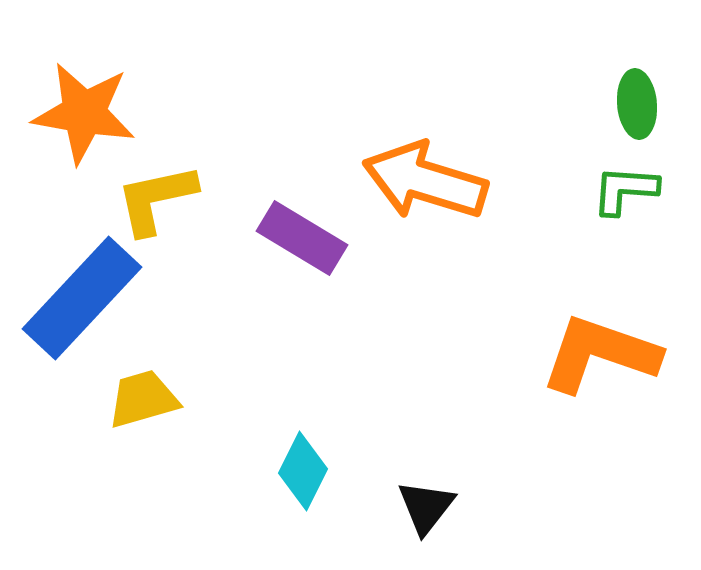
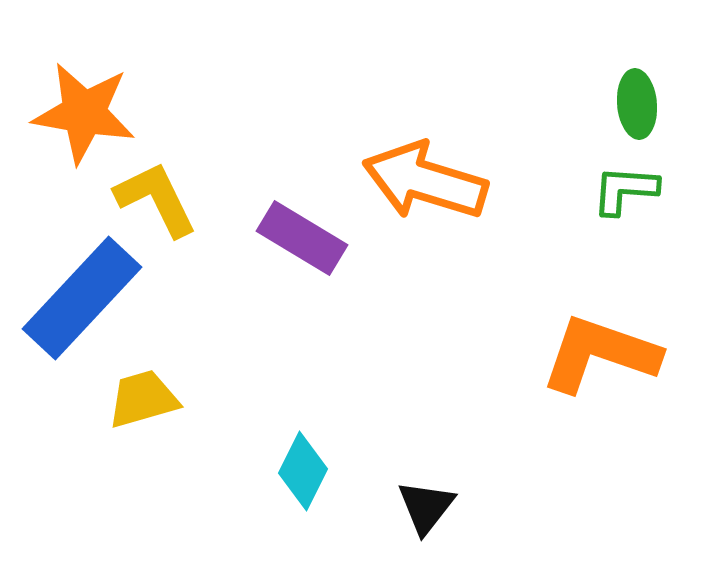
yellow L-shape: rotated 76 degrees clockwise
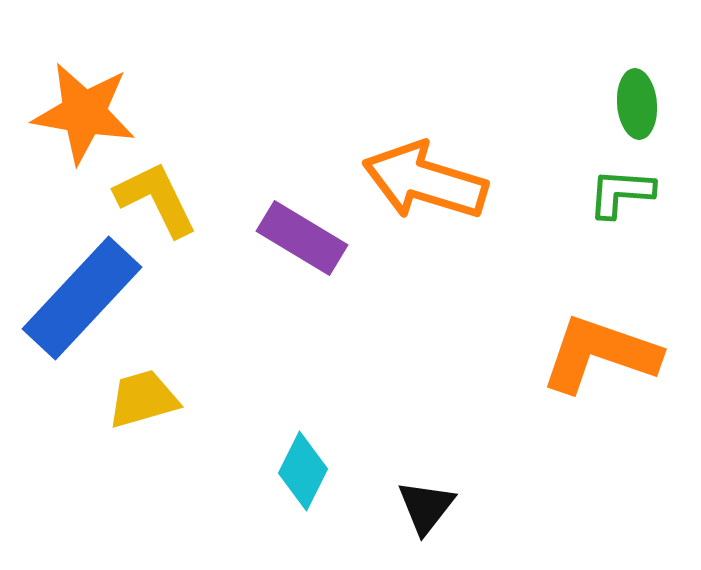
green L-shape: moved 4 px left, 3 px down
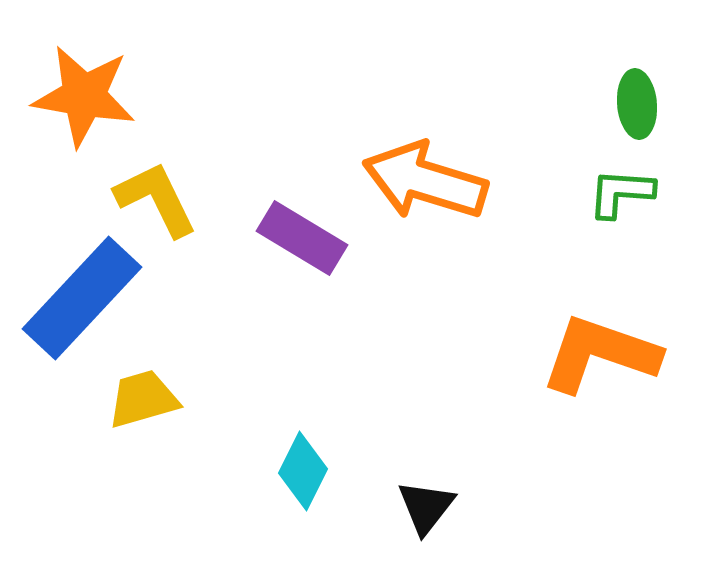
orange star: moved 17 px up
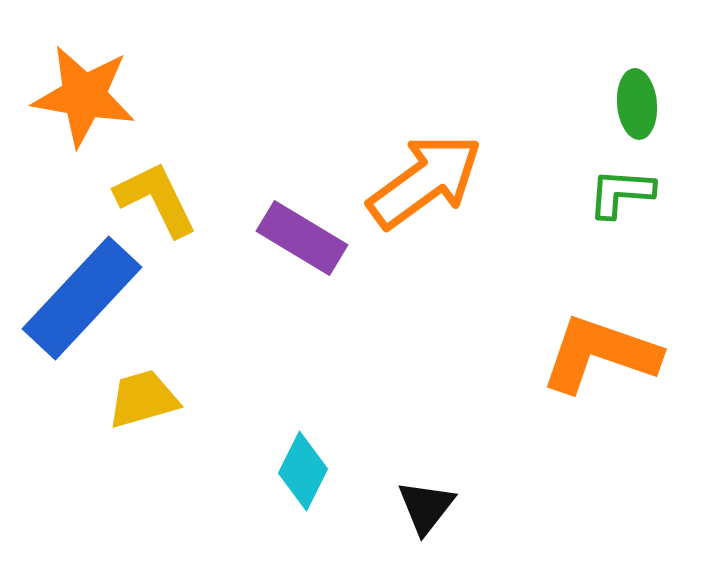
orange arrow: rotated 127 degrees clockwise
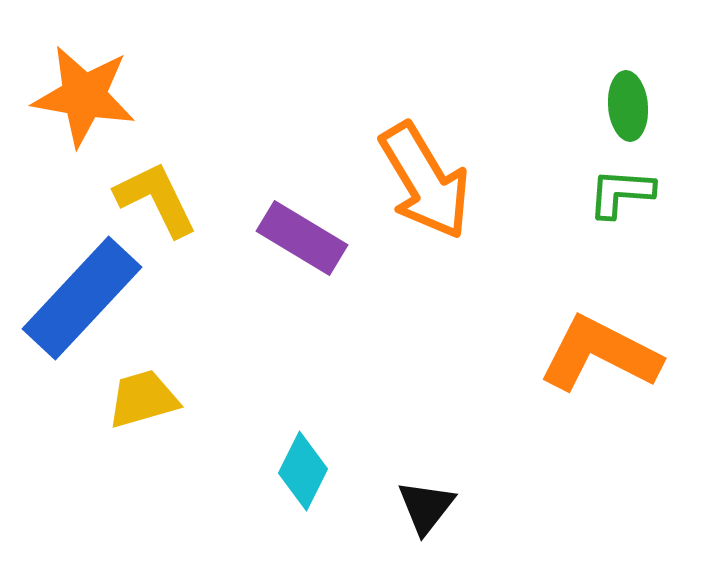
green ellipse: moved 9 px left, 2 px down
orange arrow: rotated 95 degrees clockwise
orange L-shape: rotated 8 degrees clockwise
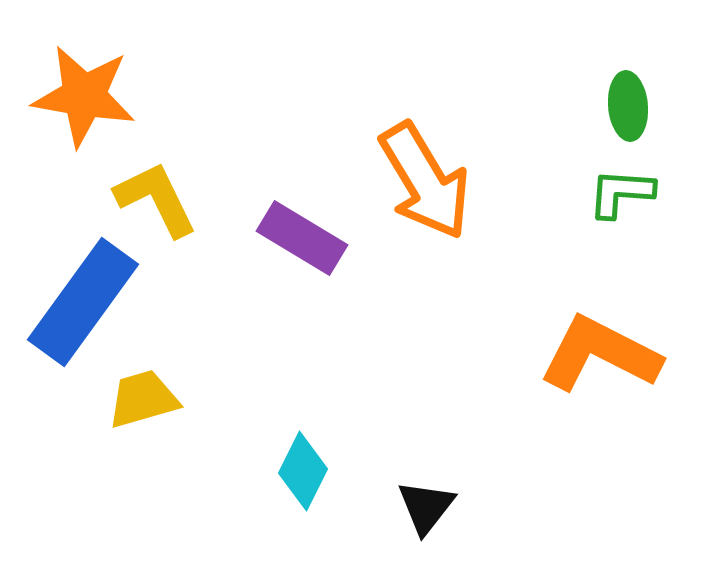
blue rectangle: moved 1 px right, 4 px down; rotated 7 degrees counterclockwise
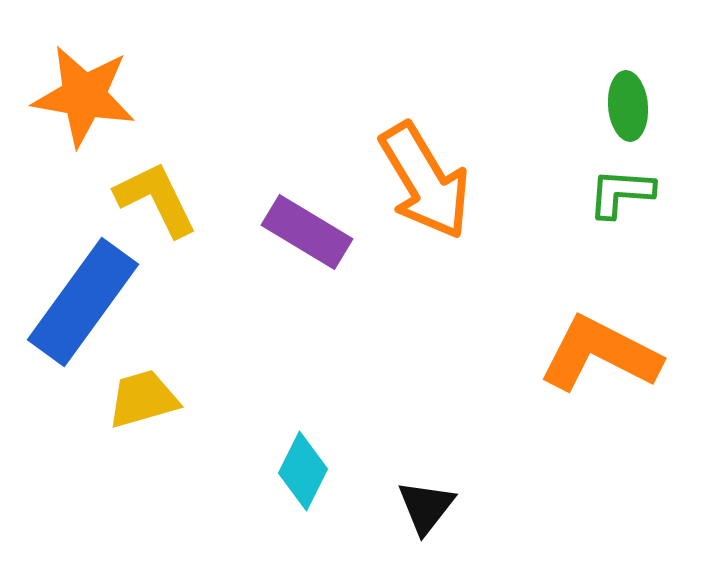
purple rectangle: moved 5 px right, 6 px up
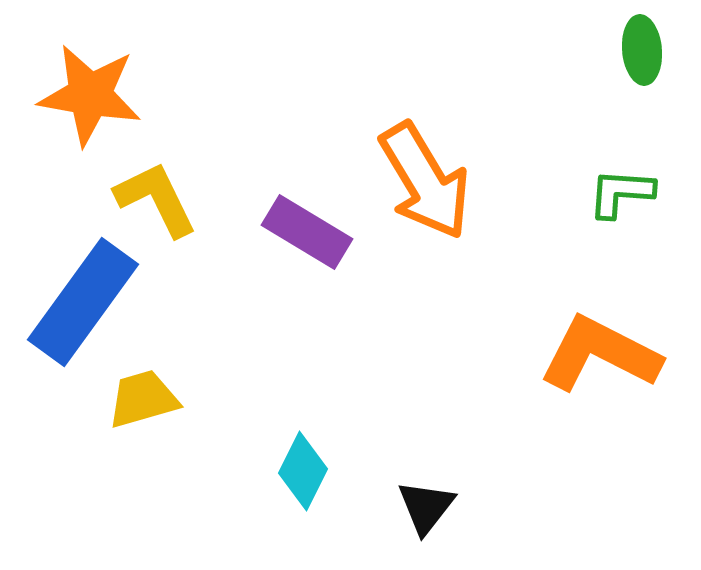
orange star: moved 6 px right, 1 px up
green ellipse: moved 14 px right, 56 px up
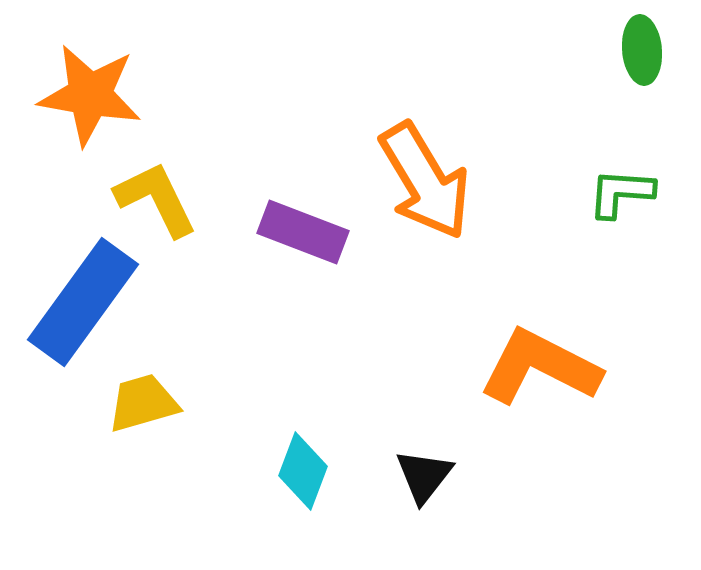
purple rectangle: moved 4 px left; rotated 10 degrees counterclockwise
orange L-shape: moved 60 px left, 13 px down
yellow trapezoid: moved 4 px down
cyan diamond: rotated 6 degrees counterclockwise
black triangle: moved 2 px left, 31 px up
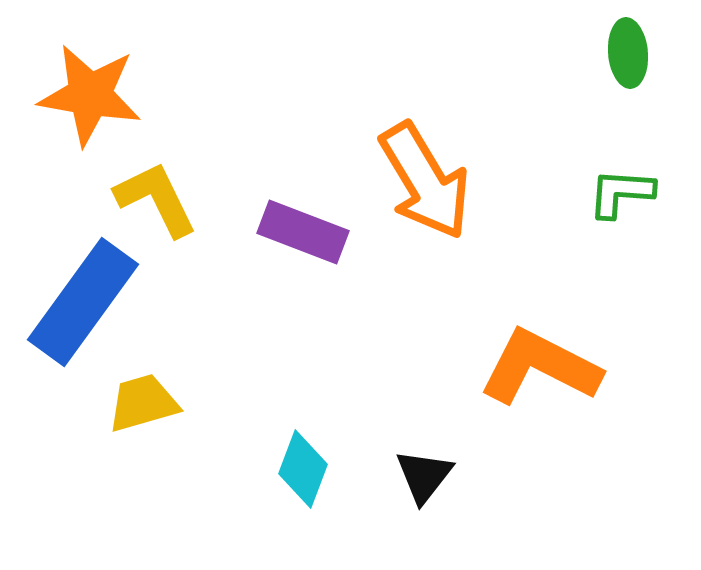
green ellipse: moved 14 px left, 3 px down
cyan diamond: moved 2 px up
